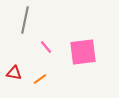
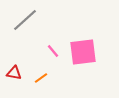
gray line: rotated 36 degrees clockwise
pink line: moved 7 px right, 4 px down
orange line: moved 1 px right, 1 px up
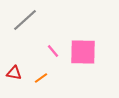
pink square: rotated 8 degrees clockwise
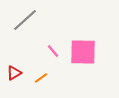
red triangle: rotated 42 degrees counterclockwise
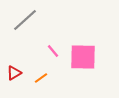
pink square: moved 5 px down
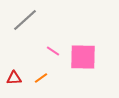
pink line: rotated 16 degrees counterclockwise
red triangle: moved 5 px down; rotated 28 degrees clockwise
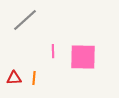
pink line: rotated 56 degrees clockwise
orange line: moved 7 px left; rotated 48 degrees counterclockwise
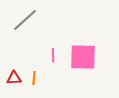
pink line: moved 4 px down
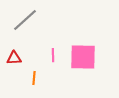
red triangle: moved 20 px up
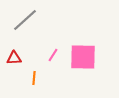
pink line: rotated 32 degrees clockwise
